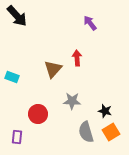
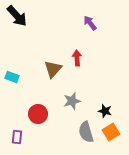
gray star: rotated 18 degrees counterclockwise
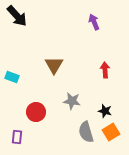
purple arrow: moved 4 px right, 1 px up; rotated 14 degrees clockwise
red arrow: moved 28 px right, 12 px down
brown triangle: moved 1 px right, 4 px up; rotated 12 degrees counterclockwise
gray star: rotated 24 degrees clockwise
red circle: moved 2 px left, 2 px up
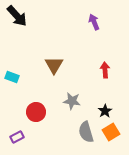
black star: rotated 24 degrees clockwise
purple rectangle: rotated 56 degrees clockwise
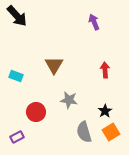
cyan rectangle: moved 4 px right, 1 px up
gray star: moved 3 px left, 1 px up
gray semicircle: moved 2 px left
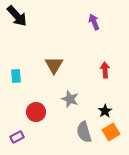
cyan rectangle: rotated 64 degrees clockwise
gray star: moved 1 px right, 1 px up; rotated 12 degrees clockwise
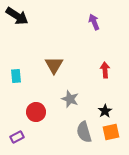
black arrow: rotated 15 degrees counterclockwise
orange square: rotated 18 degrees clockwise
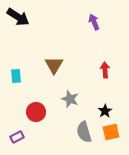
black arrow: moved 1 px right, 1 px down
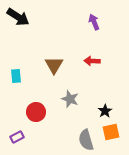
red arrow: moved 13 px left, 9 px up; rotated 84 degrees counterclockwise
gray semicircle: moved 2 px right, 8 px down
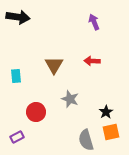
black arrow: rotated 25 degrees counterclockwise
black star: moved 1 px right, 1 px down
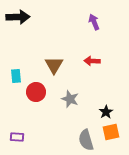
black arrow: rotated 10 degrees counterclockwise
red circle: moved 20 px up
purple rectangle: rotated 32 degrees clockwise
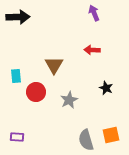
purple arrow: moved 9 px up
red arrow: moved 11 px up
gray star: moved 1 px left, 1 px down; rotated 24 degrees clockwise
black star: moved 24 px up; rotated 16 degrees counterclockwise
orange square: moved 3 px down
